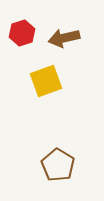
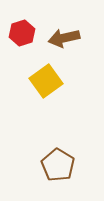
yellow square: rotated 16 degrees counterclockwise
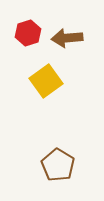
red hexagon: moved 6 px right
brown arrow: moved 3 px right; rotated 8 degrees clockwise
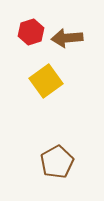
red hexagon: moved 3 px right, 1 px up
brown pentagon: moved 1 px left, 3 px up; rotated 12 degrees clockwise
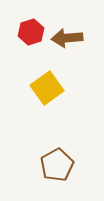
yellow square: moved 1 px right, 7 px down
brown pentagon: moved 3 px down
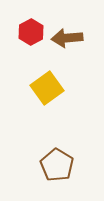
red hexagon: rotated 10 degrees counterclockwise
brown pentagon: rotated 12 degrees counterclockwise
